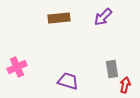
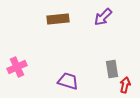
brown rectangle: moved 1 px left, 1 px down
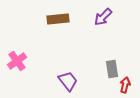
pink cross: moved 6 px up; rotated 12 degrees counterclockwise
purple trapezoid: rotated 35 degrees clockwise
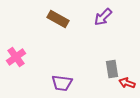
brown rectangle: rotated 35 degrees clockwise
pink cross: moved 1 px left, 4 px up
purple trapezoid: moved 6 px left, 2 px down; rotated 135 degrees clockwise
red arrow: moved 2 px right, 2 px up; rotated 84 degrees counterclockwise
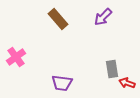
brown rectangle: rotated 20 degrees clockwise
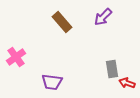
brown rectangle: moved 4 px right, 3 px down
purple trapezoid: moved 10 px left, 1 px up
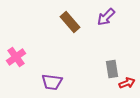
purple arrow: moved 3 px right
brown rectangle: moved 8 px right
red arrow: rotated 140 degrees clockwise
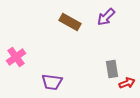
brown rectangle: rotated 20 degrees counterclockwise
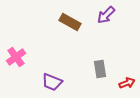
purple arrow: moved 2 px up
gray rectangle: moved 12 px left
purple trapezoid: rotated 15 degrees clockwise
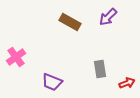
purple arrow: moved 2 px right, 2 px down
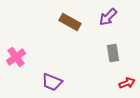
gray rectangle: moved 13 px right, 16 px up
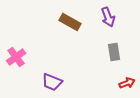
purple arrow: rotated 66 degrees counterclockwise
gray rectangle: moved 1 px right, 1 px up
